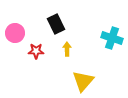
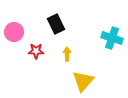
pink circle: moved 1 px left, 1 px up
yellow arrow: moved 5 px down
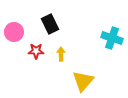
black rectangle: moved 6 px left
yellow arrow: moved 6 px left
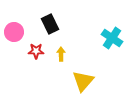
cyan cross: rotated 15 degrees clockwise
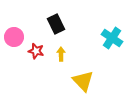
black rectangle: moved 6 px right
pink circle: moved 5 px down
red star: rotated 14 degrees clockwise
yellow triangle: rotated 25 degrees counterclockwise
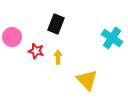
black rectangle: rotated 48 degrees clockwise
pink circle: moved 2 px left
yellow arrow: moved 3 px left, 3 px down
yellow triangle: moved 4 px right, 1 px up
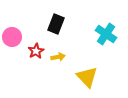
cyan cross: moved 6 px left, 4 px up
red star: rotated 28 degrees clockwise
yellow arrow: rotated 80 degrees clockwise
yellow triangle: moved 3 px up
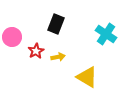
yellow triangle: rotated 15 degrees counterclockwise
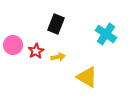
pink circle: moved 1 px right, 8 px down
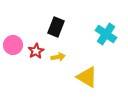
black rectangle: moved 3 px down
